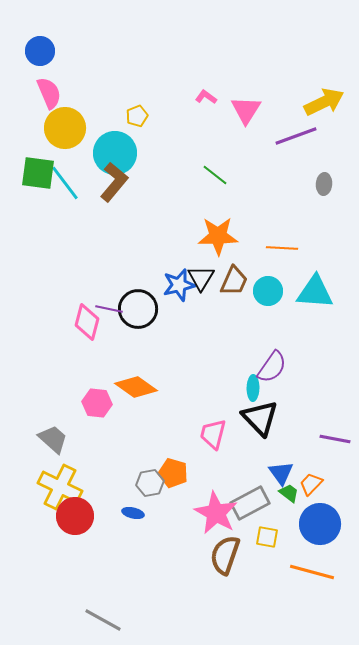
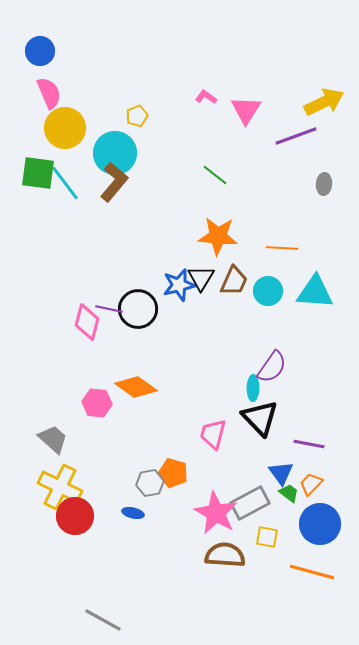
orange star at (218, 236): rotated 6 degrees clockwise
purple line at (335, 439): moved 26 px left, 5 px down
brown semicircle at (225, 555): rotated 75 degrees clockwise
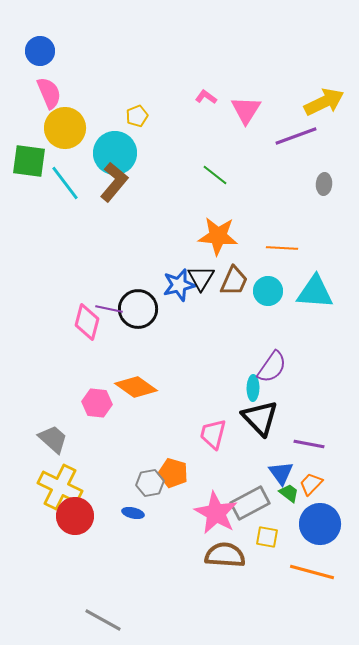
green square at (38, 173): moved 9 px left, 12 px up
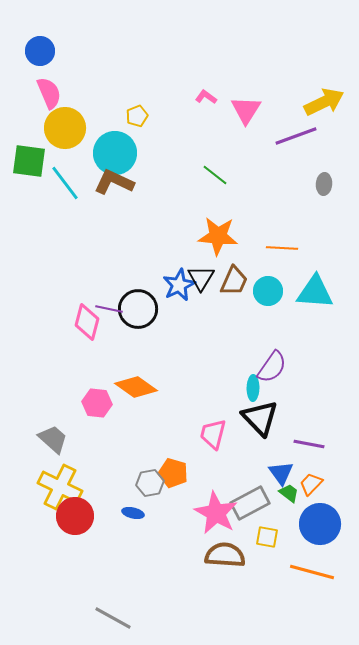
brown L-shape at (114, 182): rotated 105 degrees counterclockwise
blue star at (179, 285): rotated 12 degrees counterclockwise
gray line at (103, 620): moved 10 px right, 2 px up
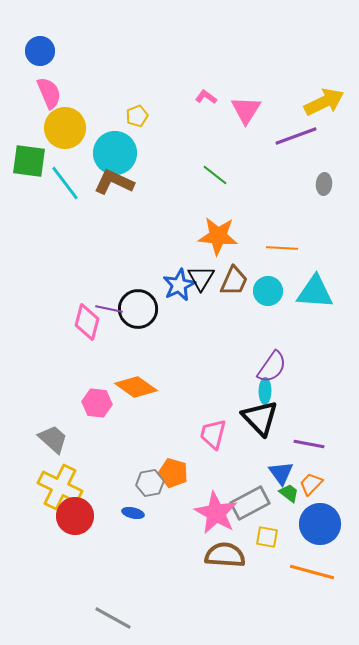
cyan ellipse at (253, 388): moved 12 px right, 3 px down
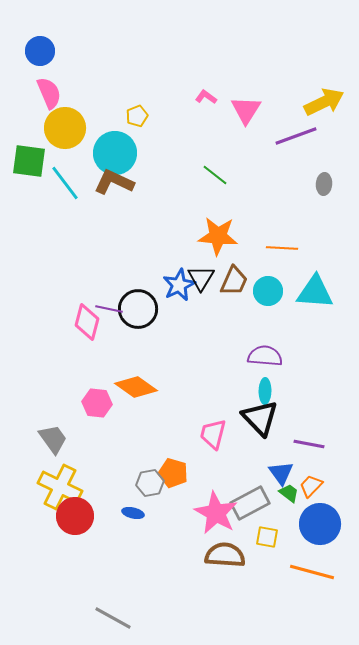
purple semicircle at (272, 367): moved 7 px left, 11 px up; rotated 120 degrees counterclockwise
gray trapezoid at (53, 439): rotated 12 degrees clockwise
orange trapezoid at (311, 484): moved 2 px down
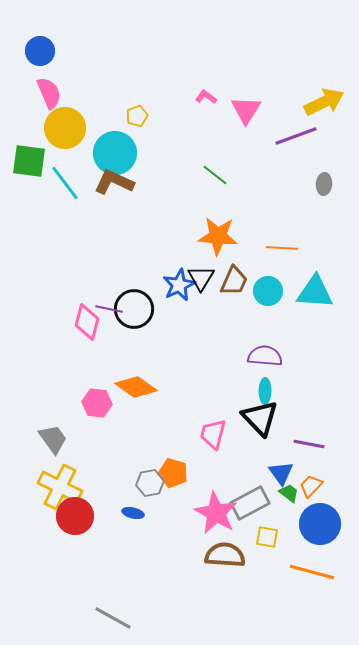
black circle at (138, 309): moved 4 px left
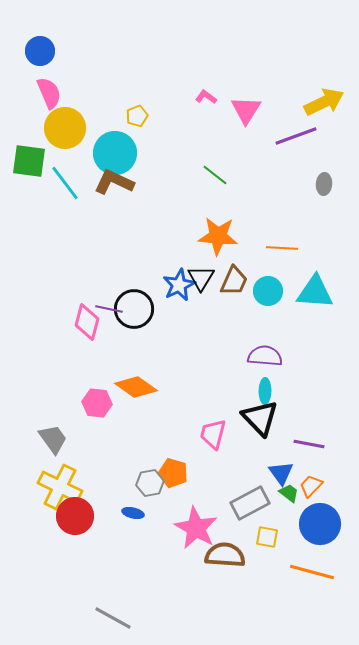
pink star at (216, 513): moved 20 px left, 15 px down
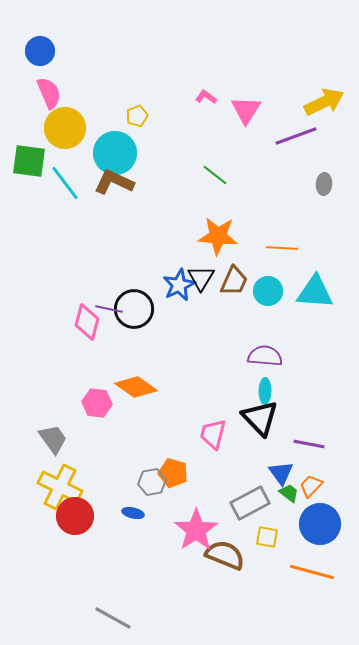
gray hexagon at (150, 483): moved 2 px right, 1 px up
pink star at (196, 528): moved 2 px down; rotated 9 degrees clockwise
brown semicircle at (225, 555): rotated 18 degrees clockwise
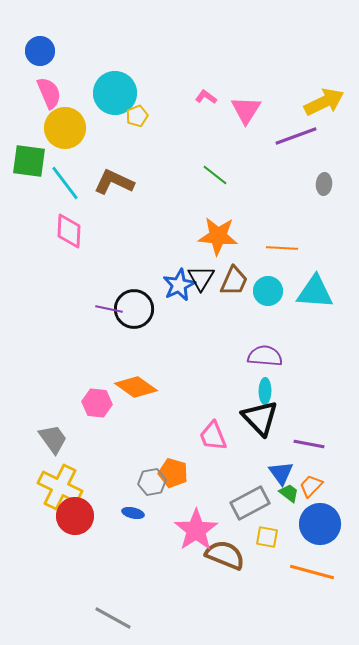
cyan circle at (115, 153): moved 60 px up
pink diamond at (87, 322): moved 18 px left, 91 px up; rotated 12 degrees counterclockwise
pink trapezoid at (213, 434): moved 2 px down; rotated 36 degrees counterclockwise
